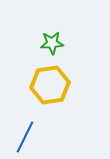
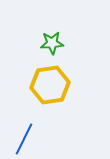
blue line: moved 1 px left, 2 px down
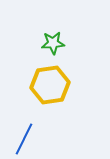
green star: moved 1 px right
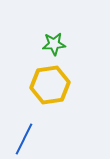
green star: moved 1 px right, 1 px down
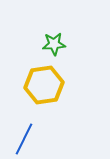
yellow hexagon: moved 6 px left
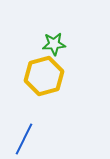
yellow hexagon: moved 9 px up; rotated 6 degrees counterclockwise
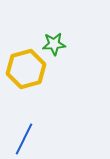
yellow hexagon: moved 18 px left, 7 px up
